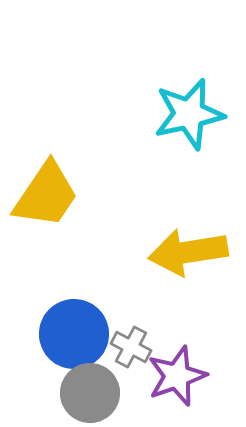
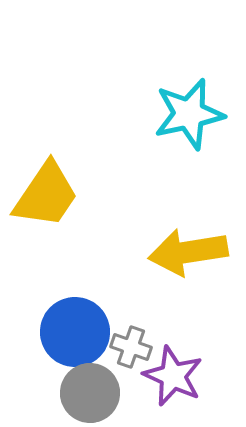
blue circle: moved 1 px right, 2 px up
gray cross: rotated 9 degrees counterclockwise
purple star: moved 4 px left; rotated 28 degrees counterclockwise
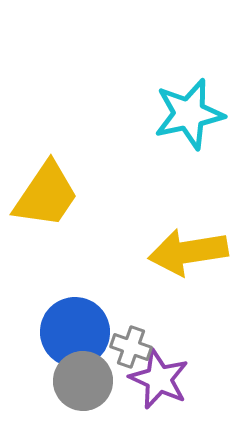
purple star: moved 14 px left, 3 px down
gray circle: moved 7 px left, 12 px up
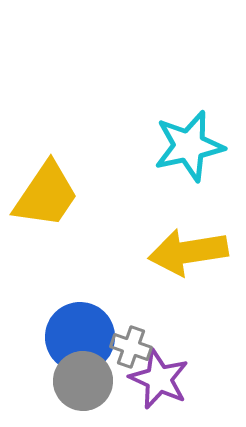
cyan star: moved 32 px down
blue circle: moved 5 px right, 5 px down
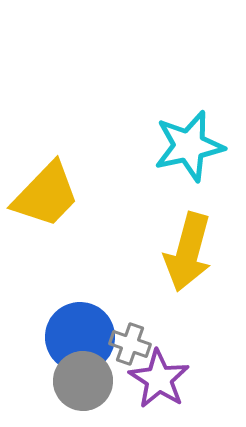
yellow trapezoid: rotated 10 degrees clockwise
yellow arrow: rotated 66 degrees counterclockwise
gray cross: moved 1 px left, 3 px up
purple star: rotated 8 degrees clockwise
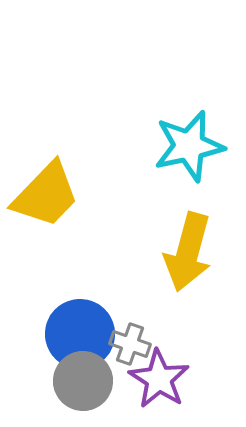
blue circle: moved 3 px up
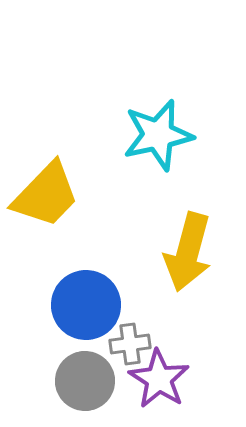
cyan star: moved 31 px left, 11 px up
blue circle: moved 6 px right, 29 px up
gray cross: rotated 27 degrees counterclockwise
gray circle: moved 2 px right
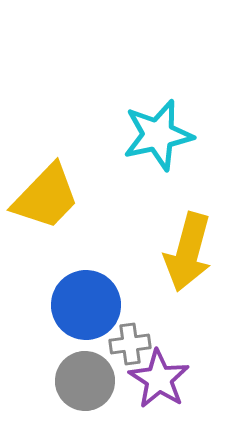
yellow trapezoid: moved 2 px down
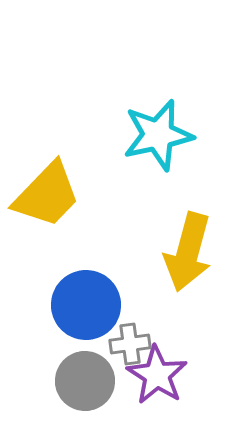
yellow trapezoid: moved 1 px right, 2 px up
purple star: moved 2 px left, 4 px up
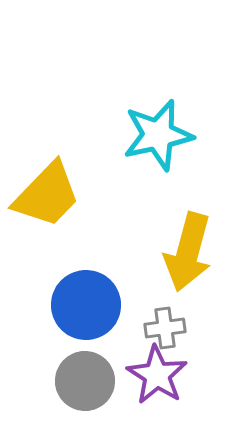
gray cross: moved 35 px right, 16 px up
